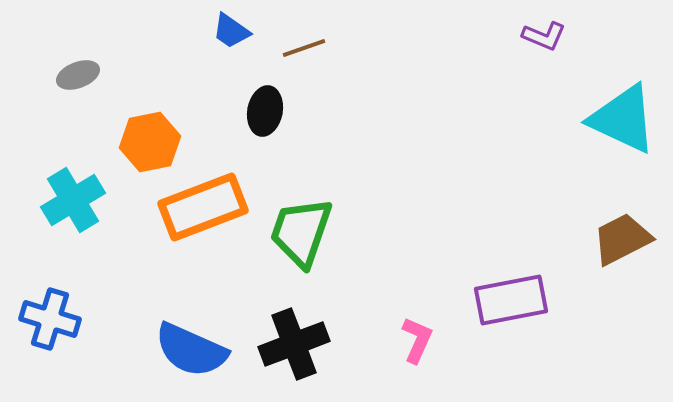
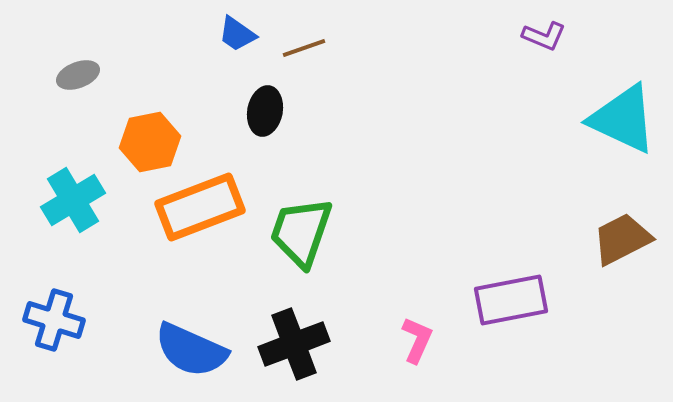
blue trapezoid: moved 6 px right, 3 px down
orange rectangle: moved 3 px left
blue cross: moved 4 px right, 1 px down
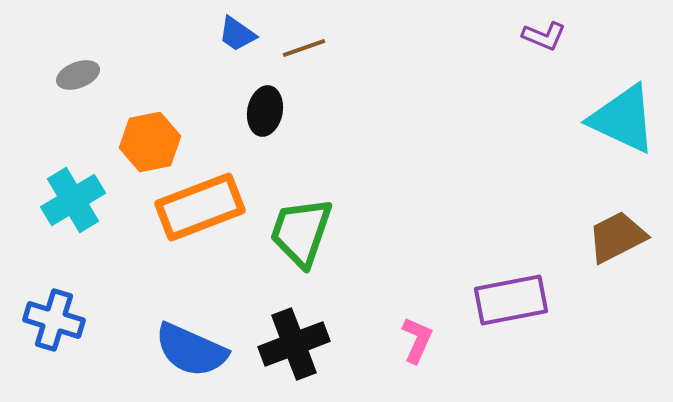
brown trapezoid: moved 5 px left, 2 px up
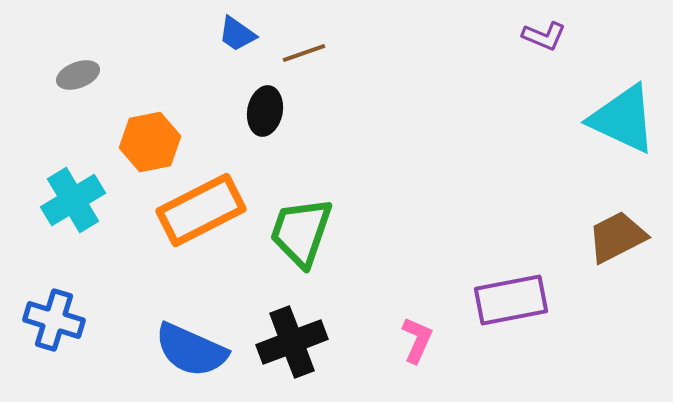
brown line: moved 5 px down
orange rectangle: moved 1 px right, 3 px down; rotated 6 degrees counterclockwise
black cross: moved 2 px left, 2 px up
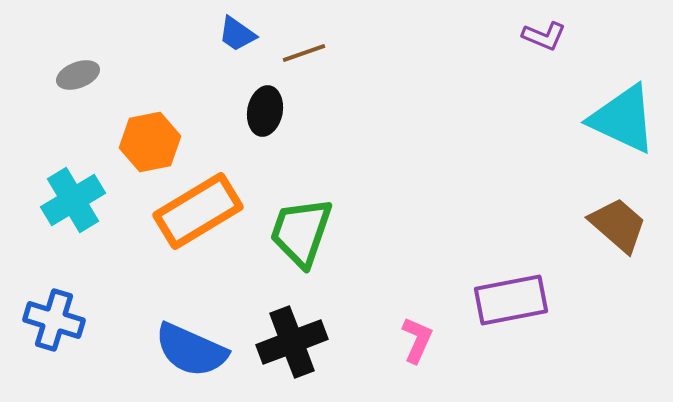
orange rectangle: moved 3 px left, 1 px down; rotated 4 degrees counterclockwise
brown trapezoid: moved 1 px right, 12 px up; rotated 68 degrees clockwise
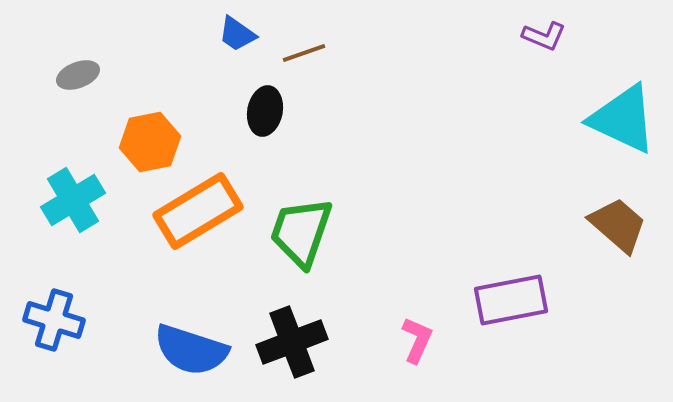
blue semicircle: rotated 6 degrees counterclockwise
